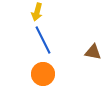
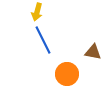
orange circle: moved 24 px right
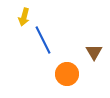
yellow arrow: moved 13 px left, 5 px down
brown triangle: moved 1 px right; rotated 48 degrees clockwise
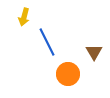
blue line: moved 4 px right, 2 px down
orange circle: moved 1 px right
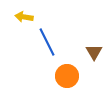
yellow arrow: rotated 84 degrees clockwise
orange circle: moved 1 px left, 2 px down
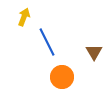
yellow arrow: rotated 102 degrees clockwise
orange circle: moved 5 px left, 1 px down
